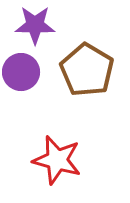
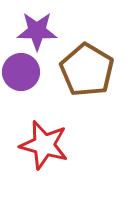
purple star: moved 2 px right, 6 px down
red star: moved 13 px left, 15 px up
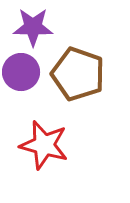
purple star: moved 4 px left, 4 px up
brown pentagon: moved 9 px left, 4 px down; rotated 12 degrees counterclockwise
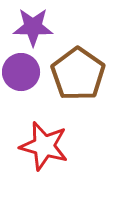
brown pentagon: rotated 16 degrees clockwise
red star: moved 1 px down
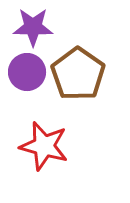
purple circle: moved 6 px right
